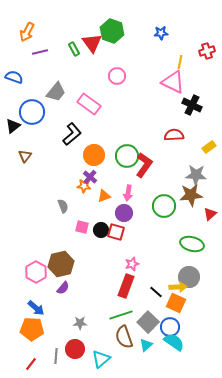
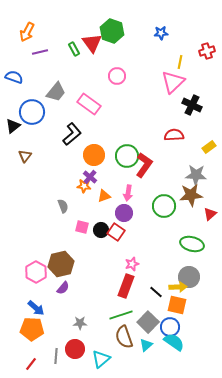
pink triangle at (173, 82): rotated 50 degrees clockwise
red square at (116, 232): rotated 18 degrees clockwise
orange square at (176, 303): moved 1 px right, 2 px down; rotated 12 degrees counterclockwise
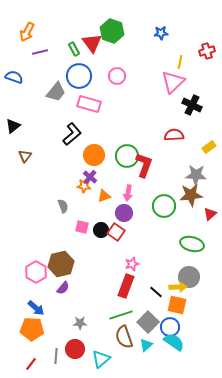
pink rectangle at (89, 104): rotated 20 degrees counterclockwise
blue circle at (32, 112): moved 47 px right, 36 px up
red L-shape at (144, 165): rotated 15 degrees counterclockwise
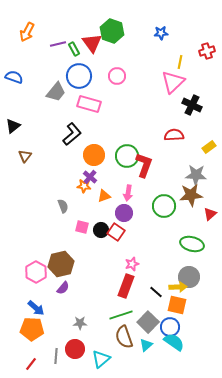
purple line at (40, 52): moved 18 px right, 8 px up
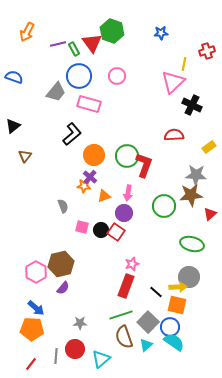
yellow line at (180, 62): moved 4 px right, 2 px down
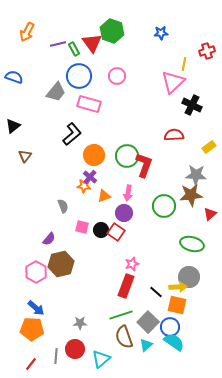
purple semicircle at (63, 288): moved 14 px left, 49 px up
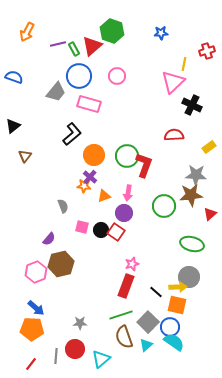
red triangle at (92, 43): moved 3 px down; rotated 25 degrees clockwise
pink hexagon at (36, 272): rotated 10 degrees clockwise
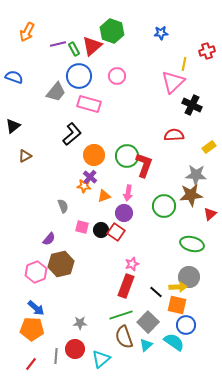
brown triangle at (25, 156): rotated 24 degrees clockwise
blue circle at (170, 327): moved 16 px right, 2 px up
